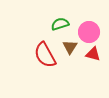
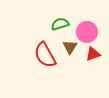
pink circle: moved 2 px left
red triangle: rotated 35 degrees counterclockwise
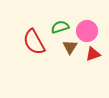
green semicircle: moved 3 px down
pink circle: moved 1 px up
red semicircle: moved 11 px left, 13 px up
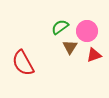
green semicircle: rotated 18 degrees counterclockwise
red semicircle: moved 11 px left, 21 px down
red triangle: moved 1 px right, 1 px down
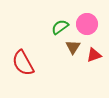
pink circle: moved 7 px up
brown triangle: moved 3 px right
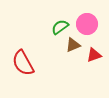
brown triangle: moved 2 px up; rotated 35 degrees clockwise
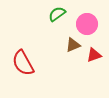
green semicircle: moved 3 px left, 13 px up
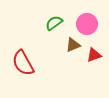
green semicircle: moved 3 px left, 9 px down
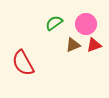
pink circle: moved 1 px left
red triangle: moved 10 px up
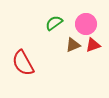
red triangle: moved 1 px left
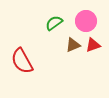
pink circle: moved 3 px up
red semicircle: moved 1 px left, 2 px up
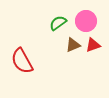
green semicircle: moved 4 px right
